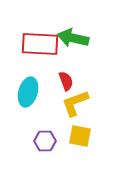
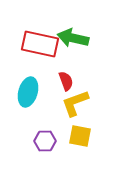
red rectangle: rotated 9 degrees clockwise
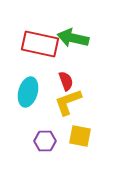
yellow L-shape: moved 7 px left, 1 px up
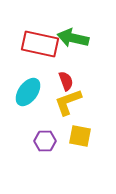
cyan ellipse: rotated 20 degrees clockwise
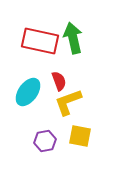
green arrow: rotated 64 degrees clockwise
red rectangle: moved 3 px up
red semicircle: moved 7 px left
purple hexagon: rotated 10 degrees counterclockwise
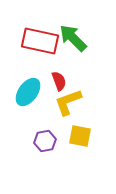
green arrow: rotated 32 degrees counterclockwise
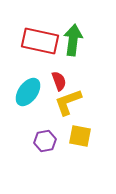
green arrow: moved 2 px down; rotated 52 degrees clockwise
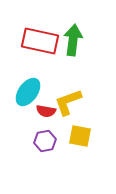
red semicircle: moved 13 px left, 30 px down; rotated 120 degrees clockwise
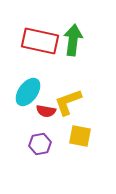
purple hexagon: moved 5 px left, 3 px down
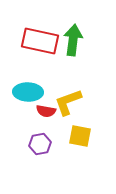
cyan ellipse: rotated 56 degrees clockwise
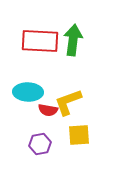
red rectangle: rotated 9 degrees counterclockwise
red semicircle: moved 2 px right, 1 px up
yellow square: moved 1 px left, 1 px up; rotated 15 degrees counterclockwise
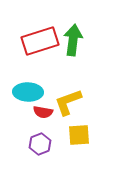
red rectangle: rotated 21 degrees counterclockwise
red semicircle: moved 5 px left, 2 px down
purple hexagon: rotated 10 degrees counterclockwise
